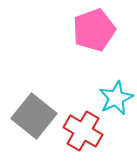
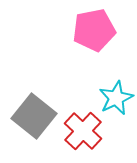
pink pentagon: rotated 9 degrees clockwise
red cross: rotated 12 degrees clockwise
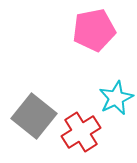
red cross: moved 2 px left, 1 px down; rotated 15 degrees clockwise
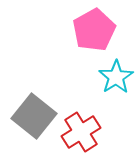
pink pentagon: rotated 18 degrees counterclockwise
cyan star: moved 21 px up; rotated 8 degrees counterclockwise
